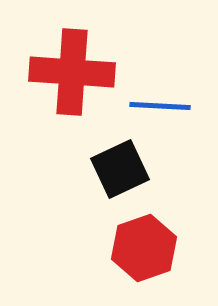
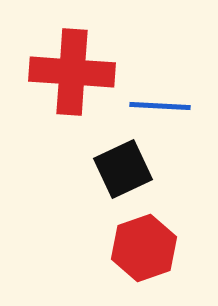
black square: moved 3 px right
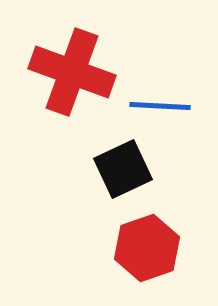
red cross: rotated 16 degrees clockwise
red hexagon: moved 3 px right
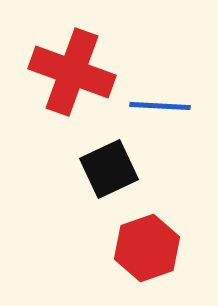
black square: moved 14 px left
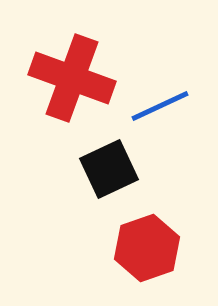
red cross: moved 6 px down
blue line: rotated 28 degrees counterclockwise
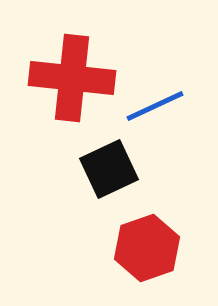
red cross: rotated 14 degrees counterclockwise
blue line: moved 5 px left
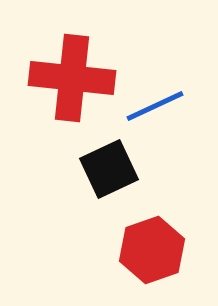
red hexagon: moved 5 px right, 2 px down
